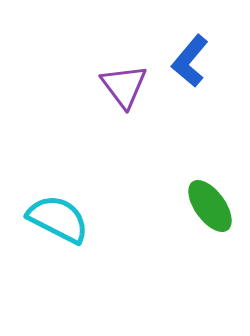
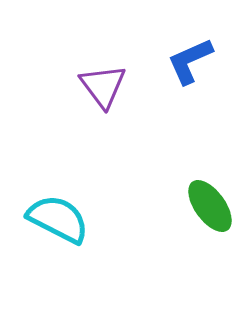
blue L-shape: rotated 26 degrees clockwise
purple triangle: moved 21 px left
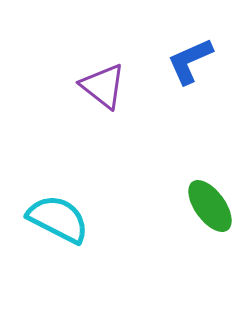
purple triangle: rotated 15 degrees counterclockwise
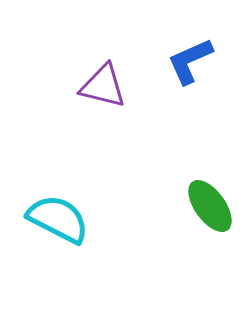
purple triangle: rotated 24 degrees counterclockwise
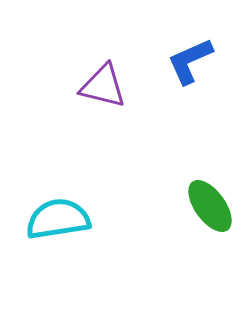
cyan semicircle: rotated 36 degrees counterclockwise
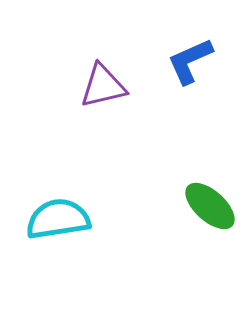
purple triangle: rotated 27 degrees counterclockwise
green ellipse: rotated 12 degrees counterclockwise
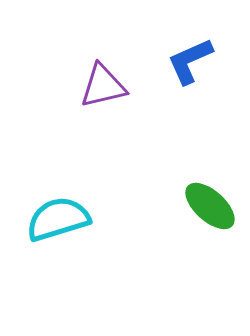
cyan semicircle: rotated 8 degrees counterclockwise
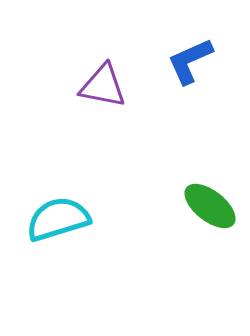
purple triangle: rotated 24 degrees clockwise
green ellipse: rotated 4 degrees counterclockwise
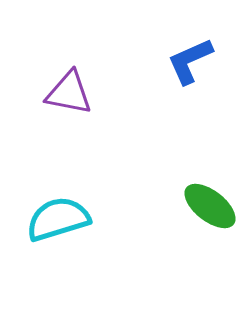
purple triangle: moved 34 px left, 7 px down
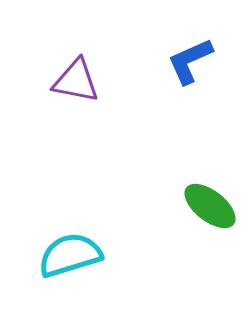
purple triangle: moved 7 px right, 12 px up
cyan semicircle: moved 12 px right, 36 px down
